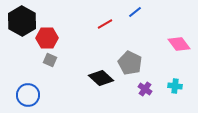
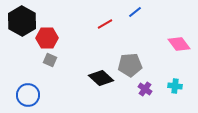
gray pentagon: moved 2 px down; rotated 30 degrees counterclockwise
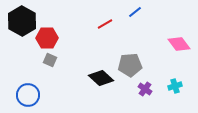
cyan cross: rotated 24 degrees counterclockwise
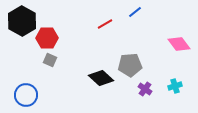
blue circle: moved 2 px left
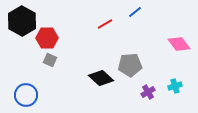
purple cross: moved 3 px right, 3 px down; rotated 24 degrees clockwise
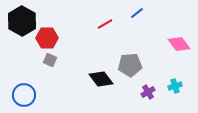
blue line: moved 2 px right, 1 px down
black diamond: moved 1 px down; rotated 10 degrees clockwise
blue circle: moved 2 px left
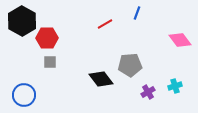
blue line: rotated 32 degrees counterclockwise
pink diamond: moved 1 px right, 4 px up
gray square: moved 2 px down; rotated 24 degrees counterclockwise
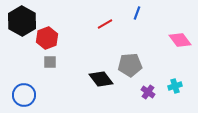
red hexagon: rotated 20 degrees counterclockwise
purple cross: rotated 24 degrees counterclockwise
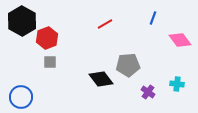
blue line: moved 16 px right, 5 px down
gray pentagon: moved 2 px left
cyan cross: moved 2 px right, 2 px up; rotated 24 degrees clockwise
blue circle: moved 3 px left, 2 px down
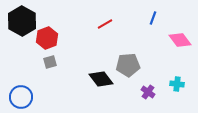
gray square: rotated 16 degrees counterclockwise
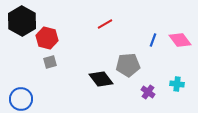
blue line: moved 22 px down
red hexagon: rotated 25 degrees counterclockwise
blue circle: moved 2 px down
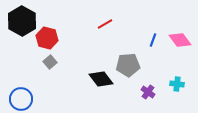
gray square: rotated 24 degrees counterclockwise
